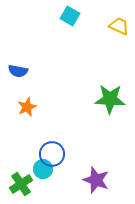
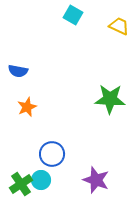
cyan square: moved 3 px right, 1 px up
cyan circle: moved 2 px left, 11 px down
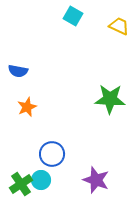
cyan square: moved 1 px down
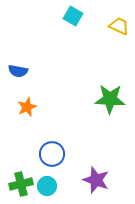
cyan circle: moved 6 px right, 6 px down
green cross: rotated 20 degrees clockwise
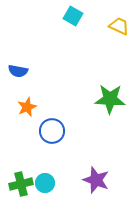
blue circle: moved 23 px up
cyan circle: moved 2 px left, 3 px up
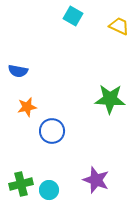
orange star: rotated 12 degrees clockwise
cyan circle: moved 4 px right, 7 px down
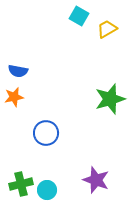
cyan square: moved 6 px right
yellow trapezoid: moved 12 px left, 3 px down; rotated 55 degrees counterclockwise
green star: rotated 20 degrees counterclockwise
orange star: moved 13 px left, 10 px up
blue circle: moved 6 px left, 2 px down
cyan circle: moved 2 px left
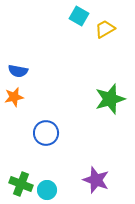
yellow trapezoid: moved 2 px left
green cross: rotated 35 degrees clockwise
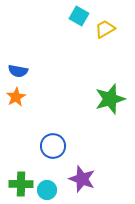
orange star: moved 2 px right; rotated 18 degrees counterclockwise
blue circle: moved 7 px right, 13 px down
purple star: moved 14 px left, 1 px up
green cross: rotated 20 degrees counterclockwise
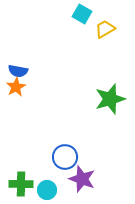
cyan square: moved 3 px right, 2 px up
orange star: moved 10 px up
blue circle: moved 12 px right, 11 px down
